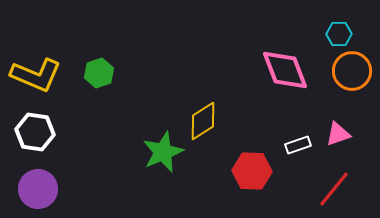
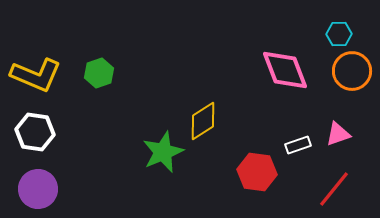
red hexagon: moved 5 px right, 1 px down; rotated 6 degrees clockwise
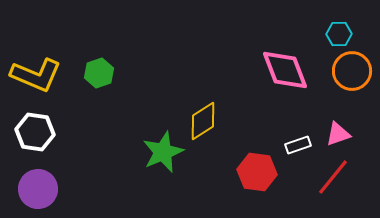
red line: moved 1 px left, 12 px up
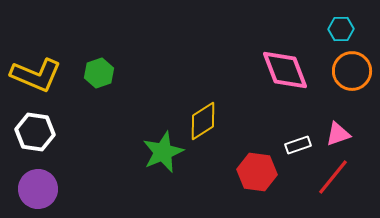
cyan hexagon: moved 2 px right, 5 px up
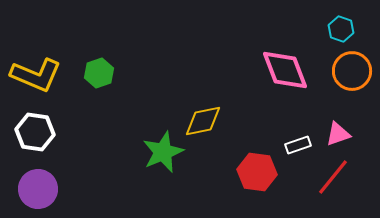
cyan hexagon: rotated 20 degrees clockwise
yellow diamond: rotated 21 degrees clockwise
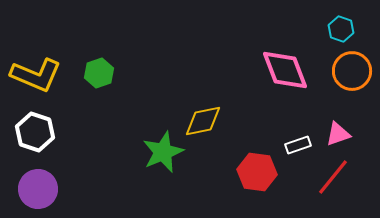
white hexagon: rotated 9 degrees clockwise
